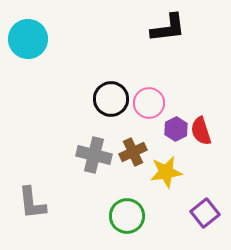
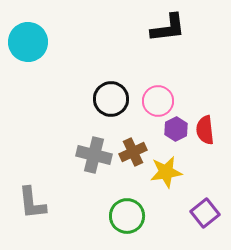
cyan circle: moved 3 px down
pink circle: moved 9 px right, 2 px up
red semicircle: moved 4 px right, 1 px up; rotated 12 degrees clockwise
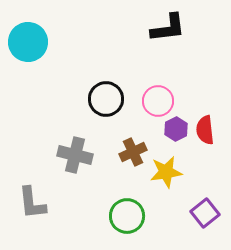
black circle: moved 5 px left
gray cross: moved 19 px left
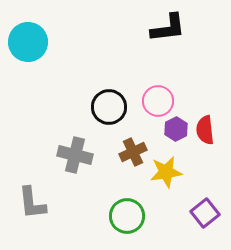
black circle: moved 3 px right, 8 px down
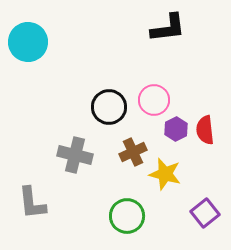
pink circle: moved 4 px left, 1 px up
yellow star: moved 1 px left, 2 px down; rotated 24 degrees clockwise
